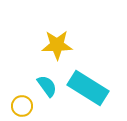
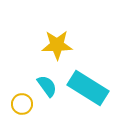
yellow circle: moved 2 px up
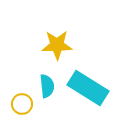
cyan semicircle: rotated 30 degrees clockwise
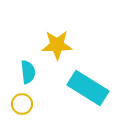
cyan semicircle: moved 19 px left, 14 px up
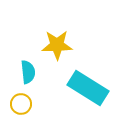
yellow circle: moved 1 px left
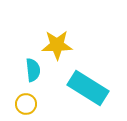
cyan semicircle: moved 5 px right, 2 px up
yellow circle: moved 5 px right
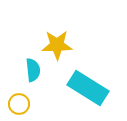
yellow circle: moved 7 px left
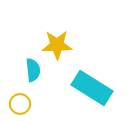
cyan rectangle: moved 4 px right
yellow circle: moved 1 px right
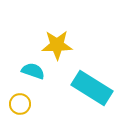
cyan semicircle: moved 1 px down; rotated 65 degrees counterclockwise
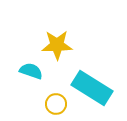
cyan semicircle: moved 2 px left
yellow circle: moved 36 px right
